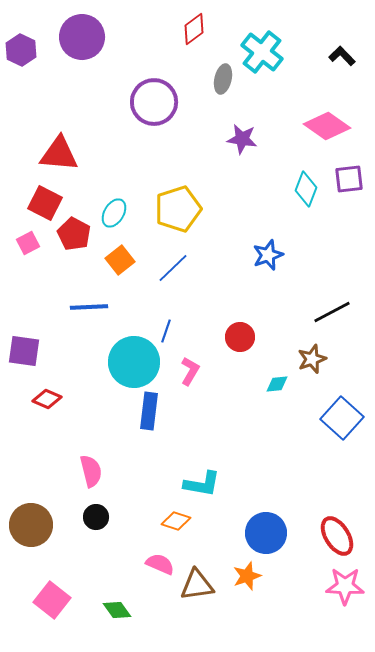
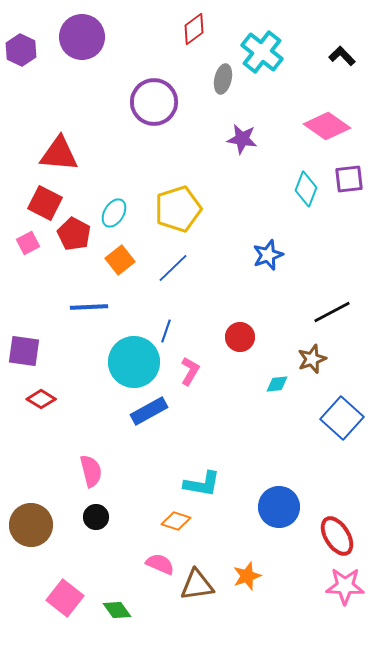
red diamond at (47, 399): moved 6 px left; rotated 8 degrees clockwise
blue rectangle at (149, 411): rotated 54 degrees clockwise
blue circle at (266, 533): moved 13 px right, 26 px up
pink square at (52, 600): moved 13 px right, 2 px up
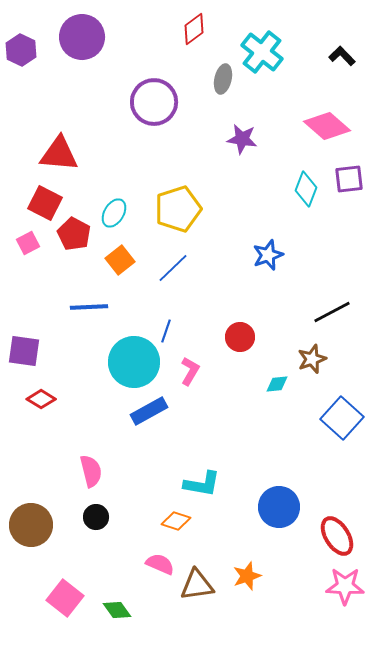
pink diamond at (327, 126): rotated 6 degrees clockwise
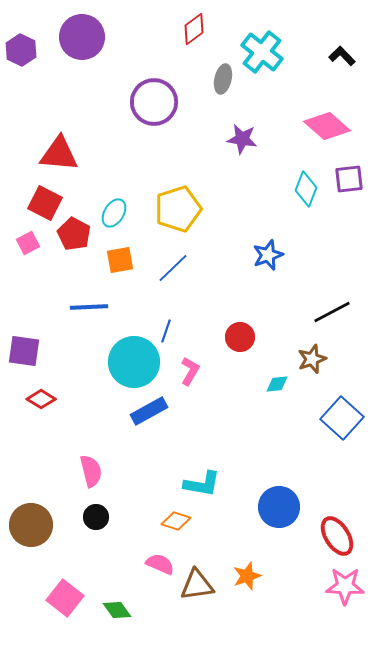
orange square at (120, 260): rotated 28 degrees clockwise
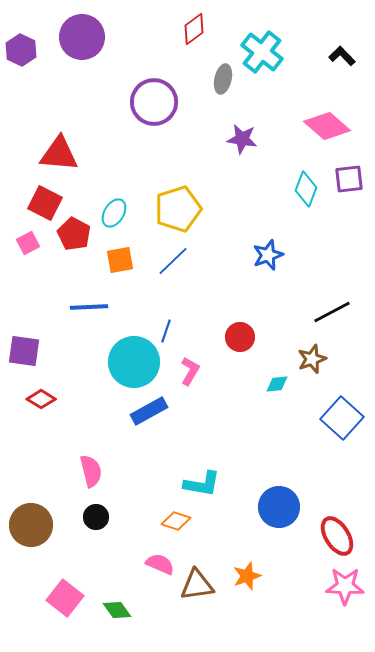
blue line at (173, 268): moved 7 px up
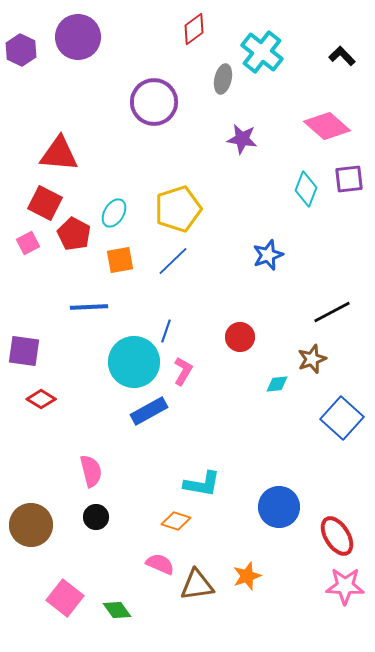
purple circle at (82, 37): moved 4 px left
pink L-shape at (190, 371): moved 7 px left
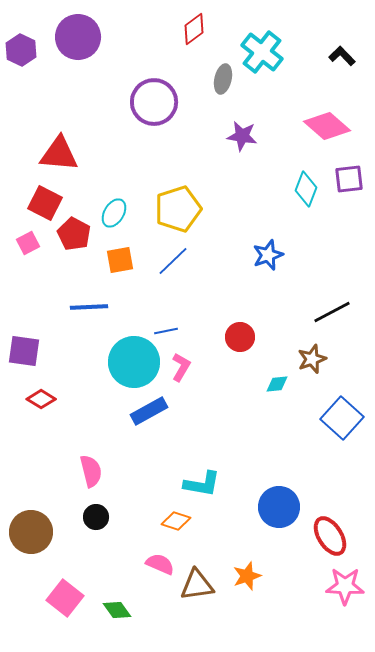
purple star at (242, 139): moved 3 px up
blue line at (166, 331): rotated 60 degrees clockwise
pink L-shape at (183, 371): moved 2 px left, 4 px up
brown circle at (31, 525): moved 7 px down
red ellipse at (337, 536): moved 7 px left
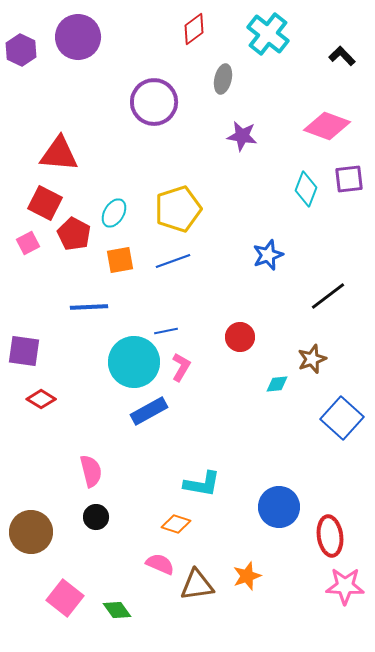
cyan cross at (262, 52): moved 6 px right, 18 px up
pink diamond at (327, 126): rotated 21 degrees counterclockwise
blue line at (173, 261): rotated 24 degrees clockwise
black line at (332, 312): moved 4 px left, 16 px up; rotated 9 degrees counterclockwise
orange diamond at (176, 521): moved 3 px down
red ellipse at (330, 536): rotated 24 degrees clockwise
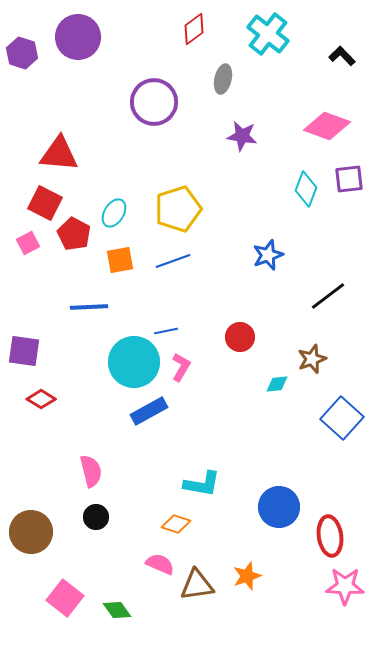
purple hexagon at (21, 50): moved 1 px right, 3 px down; rotated 8 degrees counterclockwise
